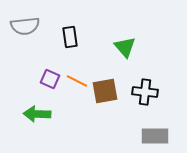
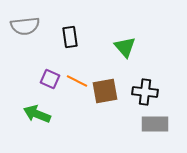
green arrow: rotated 20 degrees clockwise
gray rectangle: moved 12 px up
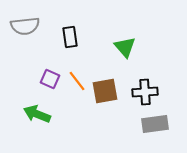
orange line: rotated 25 degrees clockwise
black cross: rotated 10 degrees counterclockwise
gray rectangle: rotated 8 degrees counterclockwise
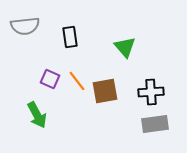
black cross: moved 6 px right
green arrow: moved 1 px down; rotated 140 degrees counterclockwise
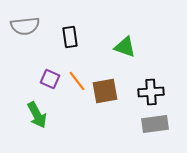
green triangle: rotated 30 degrees counterclockwise
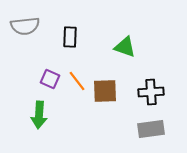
black rectangle: rotated 10 degrees clockwise
brown square: rotated 8 degrees clockwise
green arrow: moved 2 px right; rotated 32 degrees clockwise
gray rectangle: moved 4 px left, 5 px down
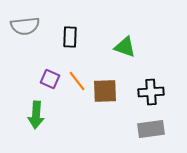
green arrow: moved 3 px left
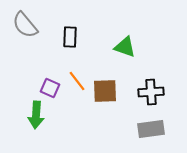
gray semicircle: moved 1 px up; rotated 56 degrees clockwise
purple square: moved 9 px down
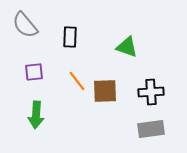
green triangle: moved 2 px right
purple square: moved 16 px left, 16 px up; rotated 30 degrees counterclockwise
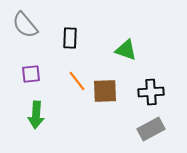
black rectangle: moved 1 px down
green triangle: moved 1 px left, 3 px down
purple square: moved 3 px left, 2 px down
gray rectangle: rotated 20 degrees counterclockwise
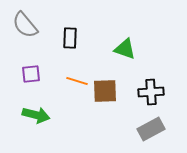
green triangle: moved 1 px left, 1 px up
orange line: rotated 35 degrees counterclockwise
green arrow: rotated 80 degrees counterclockwise
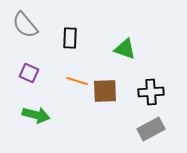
purple square: moved 2 px left, 1 px up; rotated 30 degrees clockwise
